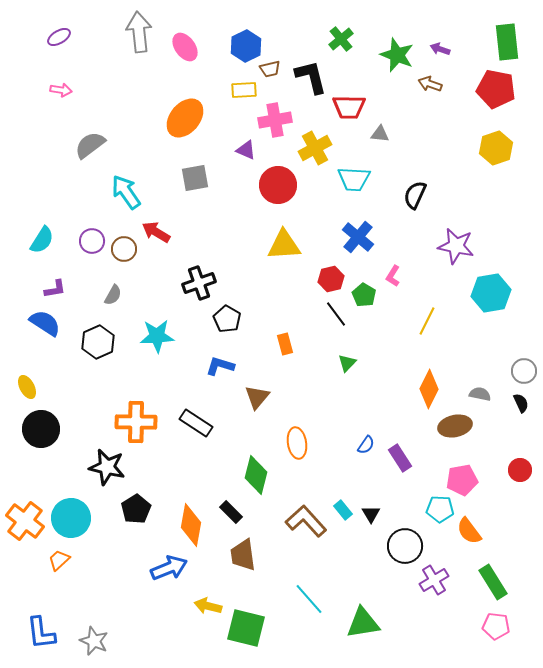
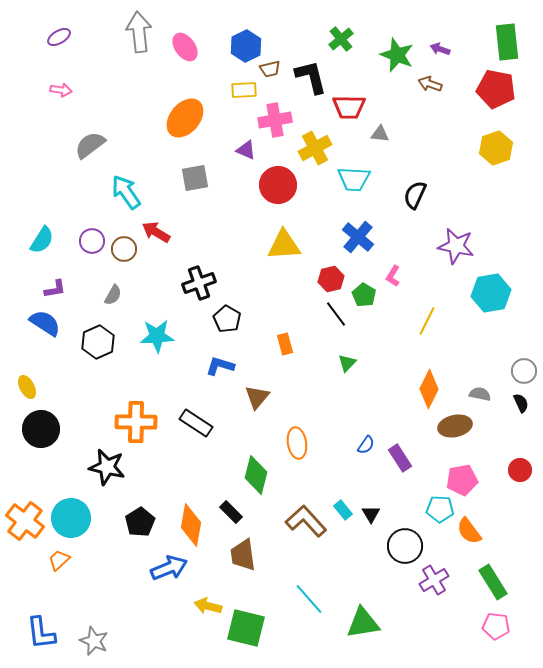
black pentagon at (136, 509): moved 4 px right, 13 px down
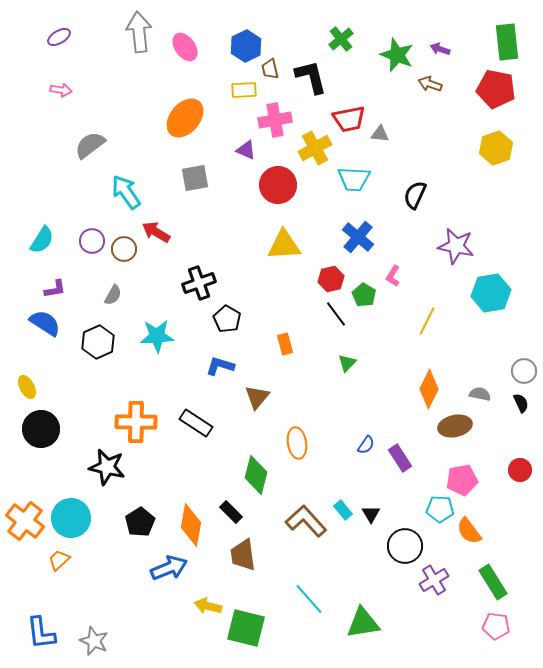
brown trapezoid at (270, 69): rotated 90 degrees clockwise
red trapezoid at (349, 107): moved 12 px down; rotated 12 degrees counterclockwise
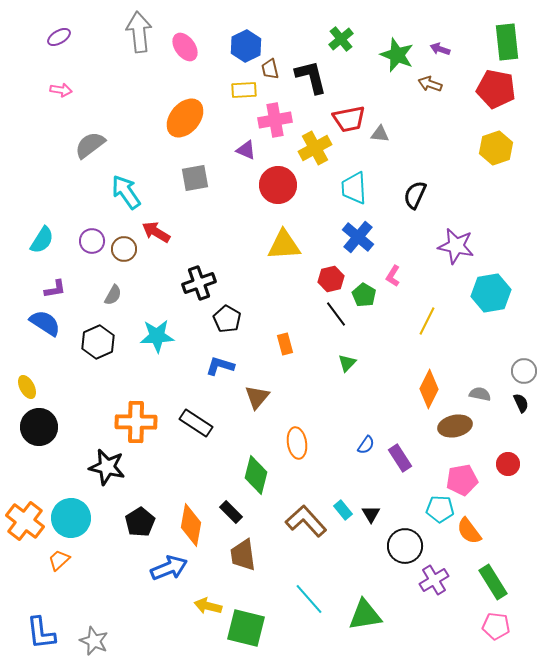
cyan trapezoid at (354, 179): moved 9 px down; rotated 84 degrees clockwise
black circle at (41, 429): moved 2 px left, 2 px up
red circle at (520, 470): moved 12 px left, 6 px up
green triangle at (363, 623): moved 2 px right, 8 px up
